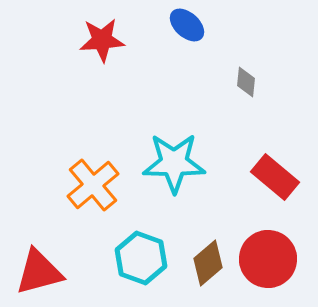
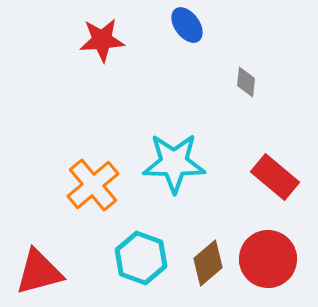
blue ellipse: rotated 12 degrees clockwise
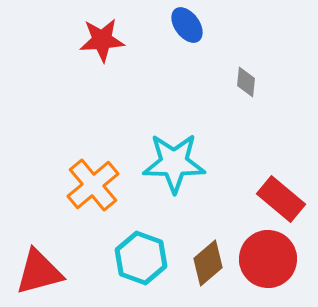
red rectangle: moved 6 px right, 22 px down
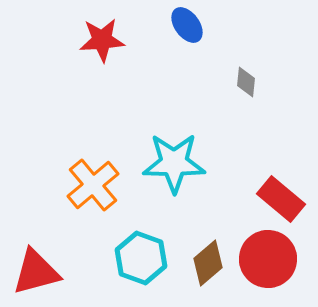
red triangle: moved 3 px left
